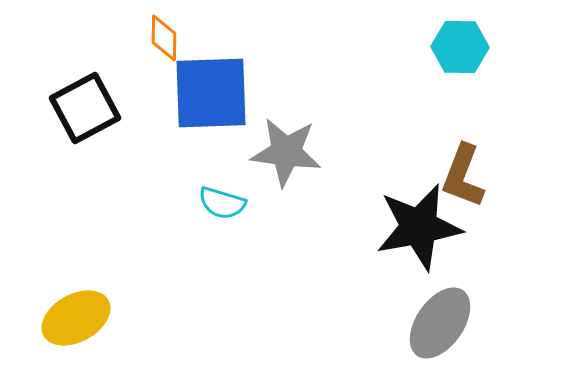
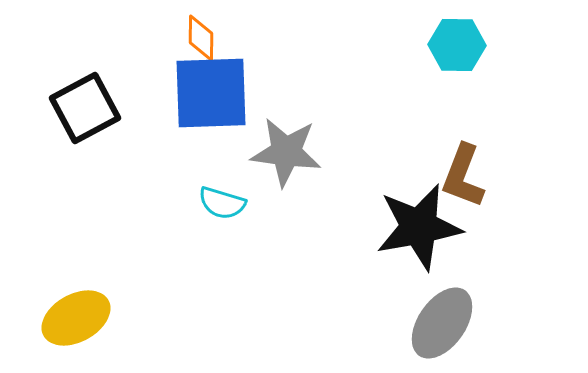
orange diamond: moved 37 px right
cyan hexagon: moved 3 px left, 2 px up
gray ellipse: moved 2 px right
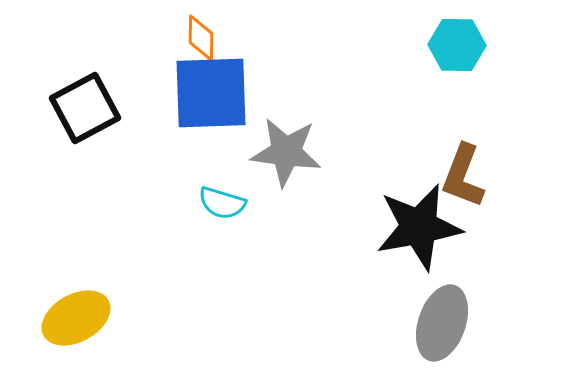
gray ellipse: rotated 16 degrees counterclockwise
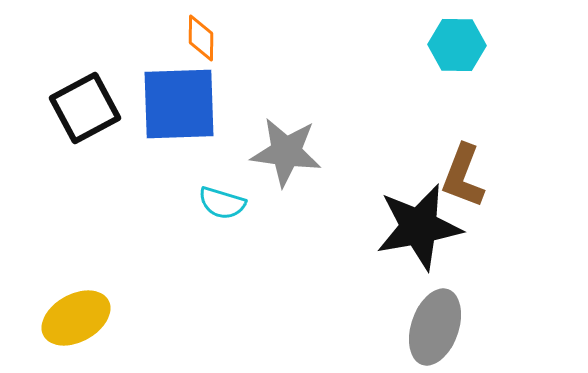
blue square: moved 32 px left, 11 px down
gray ellipse: moved 7 px left, 4 px down
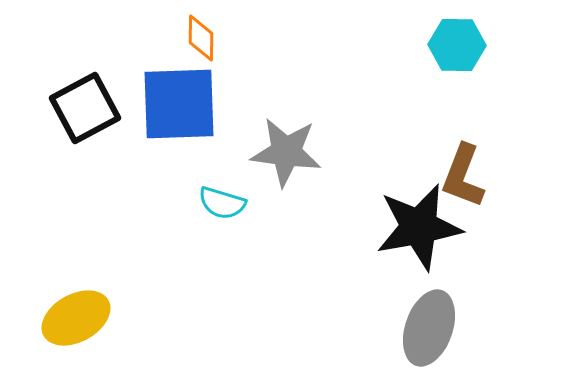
gray ellipse: moved 6 px left, 1 px down
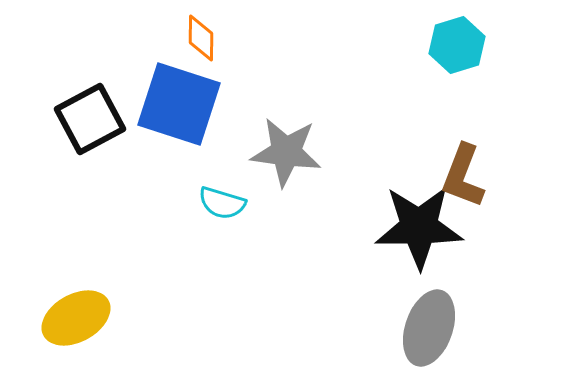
cyan hexagon: rotated 18 degrees counterclockwise
blue square: rotated 20 degrees clockwise
black square: moved 5 px right, 11 px down
black star: rotated 10 degrees clockwise
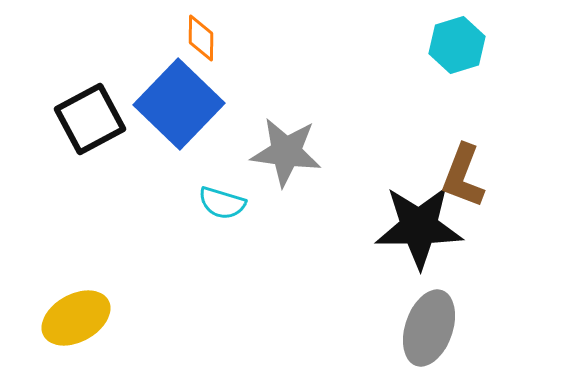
blue square: rotated 26 degrees clockwise
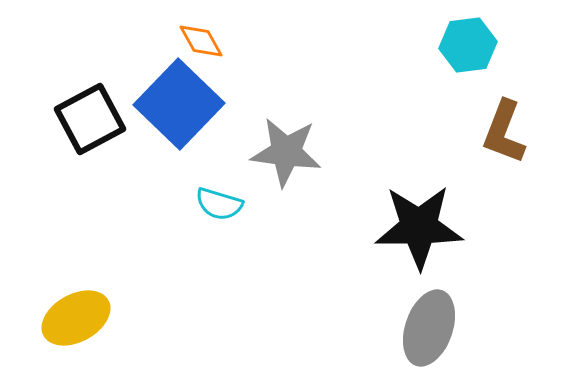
orange diamond: moved 3 px down; rotated 30 degrees counterclockwise
cyan hexagon: moved 11 px right; rotated 10 degrees clockwise
brown L-shape: moved 41 px right, 44 px up
cyan semicircle: moved 3 px left, 1 px down
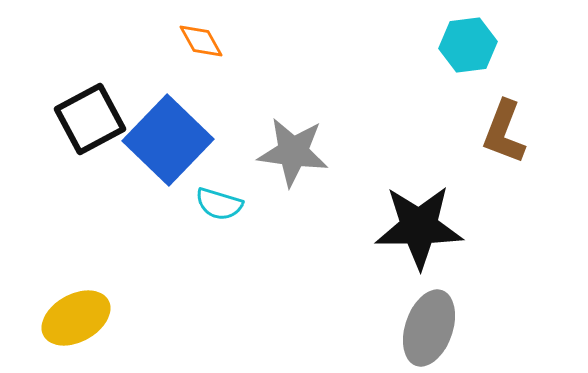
blue square: moved 11 px left, 36 px down
gray star: moved 7 px right
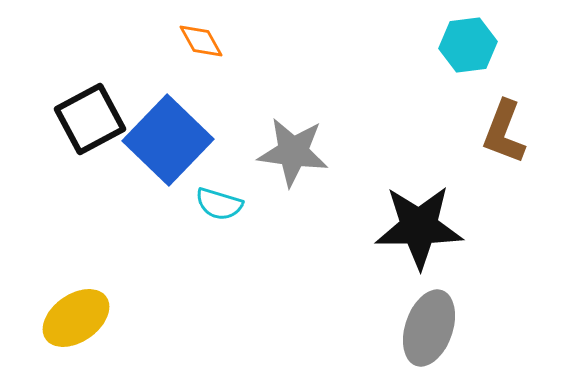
yellow ellipse: rotated 6 degrees counterclockwise
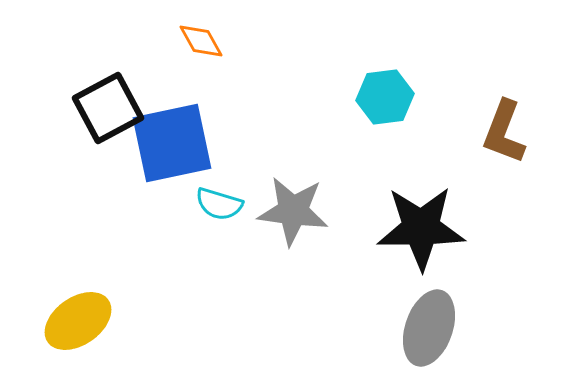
cyan hexagon: moved 83 px left, 52 px down
black square: moved 18 px right, 11 px up
blue square: moved 4 px right, 3 px down; rotated 34 degrees clockwise
gray star: moved 59 px down
black star: moved 2 px right, 1 px down
yellow ellipse: moved 2 px right, 3 px down
